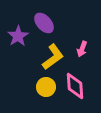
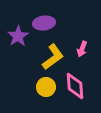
purple ellipse: rotated 55 degrees counterclockwise
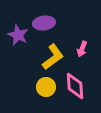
purple star: moved 1 px up; rotated 15 degrees counterclockwise
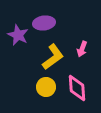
pink diamond: moved 2 px right, 2 px down
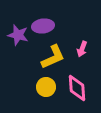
purple ellipse: moved 1 px left, 3 px down
purple star: rotated 10 degrees counterclockwise
yellow L-shape: rotated 12 degrees clockwise
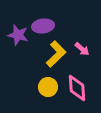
pink arrow: rotated 70 degrees counterclockwise
yellow L-shape: moved 3 px right, 3 px up; rotated 20 degrees counterclockwise
yellow circle: moved 2 px right
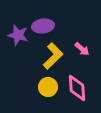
yellow L-shape: moved 3 px left, 2 px down
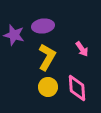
purple star: moved 4 px left
pink arrow: rotated 14 degrees clockwise
yellow L-shape: moved 6 px left, 1 px down; rotated 16 degrees counterclockwise
